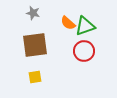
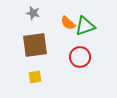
red circle: moved 4 px left, 6 px down
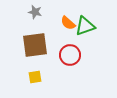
gray star: moved 2 px right, 1 px up
red circle: moved 10 px left, 2 px up
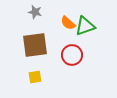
red circle: moved 2 px right
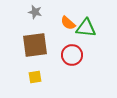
green triangle: moved 1 px right, 2 px down; rotated 25 degrees clockwise
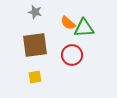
green triangle: moved 2 px left; rotated 10 degrees counterclockwise
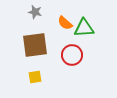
orange semicircle: moved 3 px left
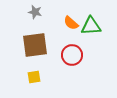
orange semicircle: moved 6 px right
green triangle: moved 7 px right, 2 px up
yellow square: moved 1 px left
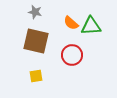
brown square: moved 1 px right, 4 px up; rotated 20 degrees clockwise
yellow square: moved 2 px right, 1 px up
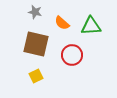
orange semicircle: moved 9 px left
brown square: moved 3 px down
yellow square: rotated 16 degrees counterclockwise
